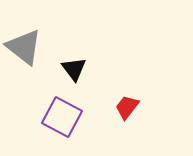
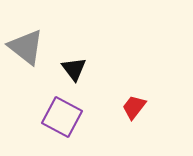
gray triangle: moved 2 px right
red trapezoid: moved 7 px right
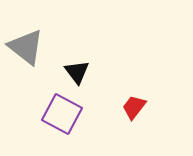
black triangle: moved 3 px right, 3 px down
purple square: moved 3 px up
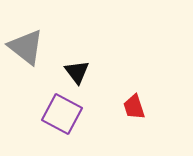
red trapezoid: rotated 56 degrees counterclockwise
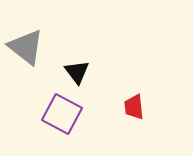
red trapezoid: rotated 12 degrees clockwise
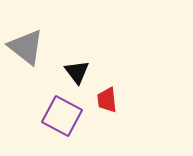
red trapezoid: moved 27 px left, 7 px up
purple square: moved 2 px down
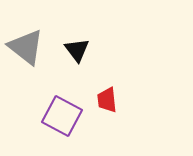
black triangle: moved 22 px up
